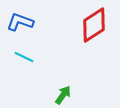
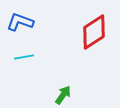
red diamond: moved 7 px down
cyan line: rotated 36 degrees counterclockwise
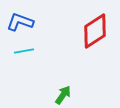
red diamond: moved 1 px right, 1 px up
cyan line: moved 6 px up
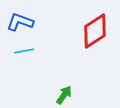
green arrow: moved 1 px right
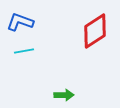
green arrow: rotated 54 degrees clockwise
